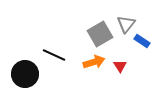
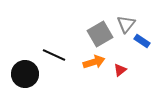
red triangle: moved 4 px down; rotated 24 degrees clockwise
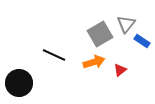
black circle: moved 6 px left, 9 px down
